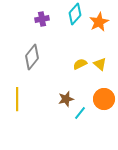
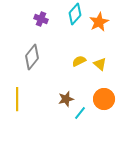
purple cross: moved 1 px left; rotated 32 degrees clockwise
yellow semicircle: moved 1 px left, 3 px up
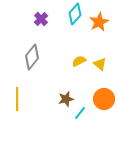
purple cross: rotated 24 degrees clockwise
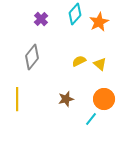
cyan line: moved 11 px right, 6 px down
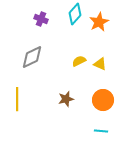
purple cross: rotated 24 degrees counterclockwise
gray diamond: rotated 25 degrees clockwise
yellow triangle: rotated 16 degrees counterclockwise
orange circle: moved 1 px left, 1 px down
cyan line: moved 10 px right, 12 px down; rotated 56 degrees clockwise
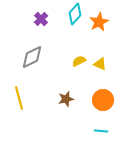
purple cross: rotated 24 degrees clockwise
yellow line: moved 2 px right, 1 px up; rotated 15 degrees counterclockwise
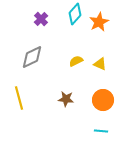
yellow semicircle: moved 3 px left
brown star: rotated 21 degrees clockwise
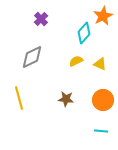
cyan diamond: moved 9 px right, 19 px down
orange star: moved 4 px right, 6 px up
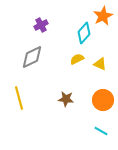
purple cross: moved 6 px down; rotated 16 degrees clockwise
yellow semicircle: moved 1 px right, 2 px up
cyan line: rotated 24 degrees clockwise
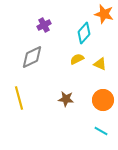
orange star: moved 1 px right, 2 px up; rotated 30 degrees counterclockwise
purple cross: moved 3 px right
